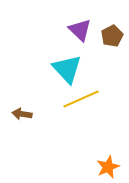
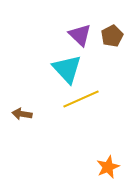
purple triangle: moved 5 px down
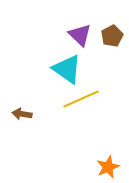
cyan triangle: rotated 12 degrees counterclockwise
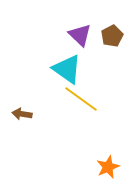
yellow line: rotated 60 degrees clockwise
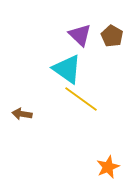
brown pentagon: rotated 15 degrees counterclockwise
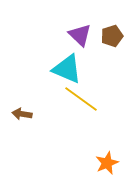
brown pentagon: rotated 25 degrees clockwise
cyan triangle: rotated 12 degrees counterclockwise
orange star: moved 1 px left, 4 px up
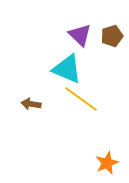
brown arrow: moved 9 px right, 10 px up
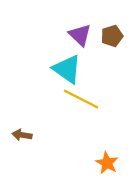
cyan triangle: rotated 12 degrees clockwise
yellow line: rotated 9 degrees counterclockwise
brown arrow: moved 9 px left, 31 px down
orange star: rotated 20 degrees counterclockwise
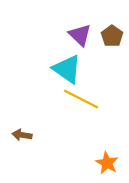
brown pentagon: rotated 20 degrees counterclockwise
